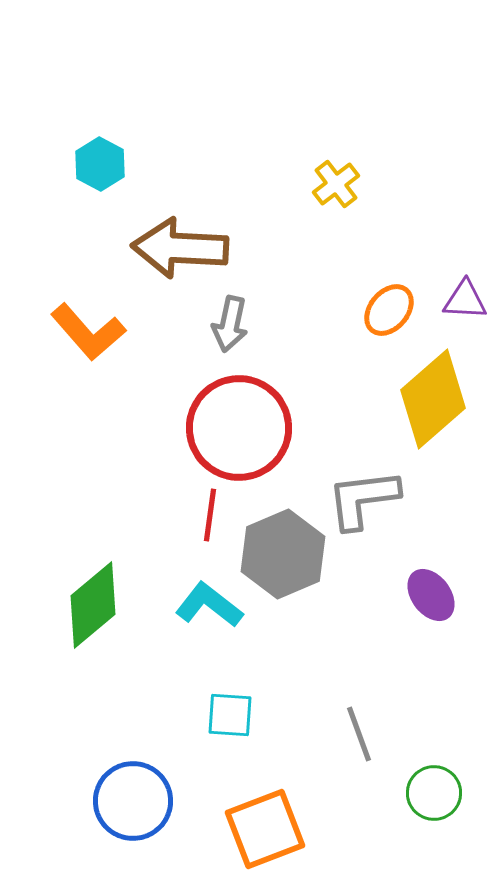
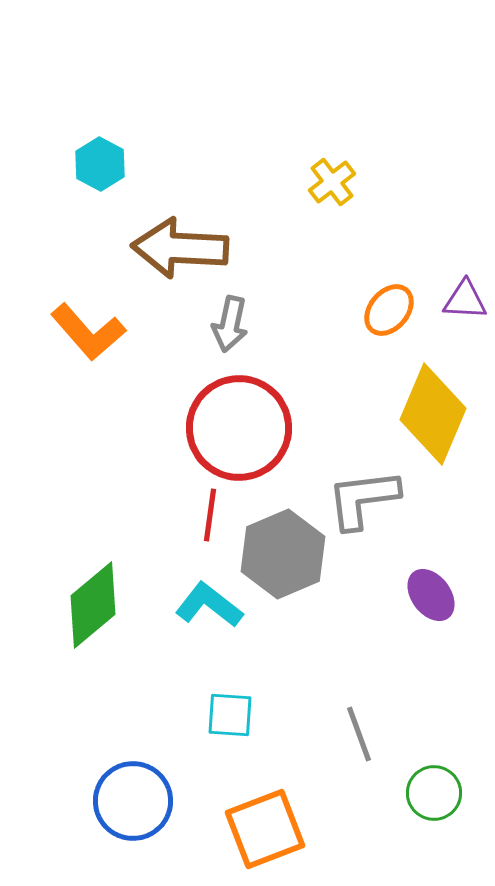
yellow cross: moved 4 px left, 2 px up
yellow diamond: moved 15 px down; rotated 26 degrees counterclockwise
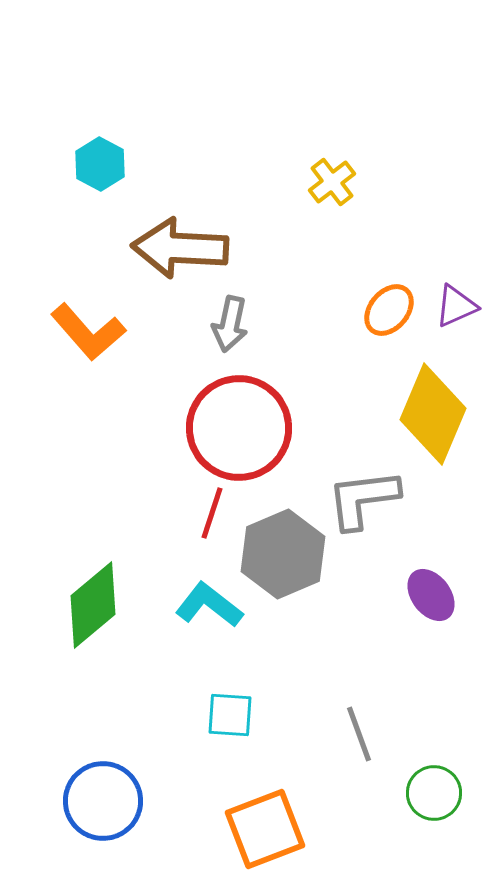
purple triangle: moved 9 px left, 6 px down; rotated 27 degrees counterclockwise
red line: moved 2 px right, 2 px up; rotated 10 degrees clockwise
blue circle: moved 30 px left
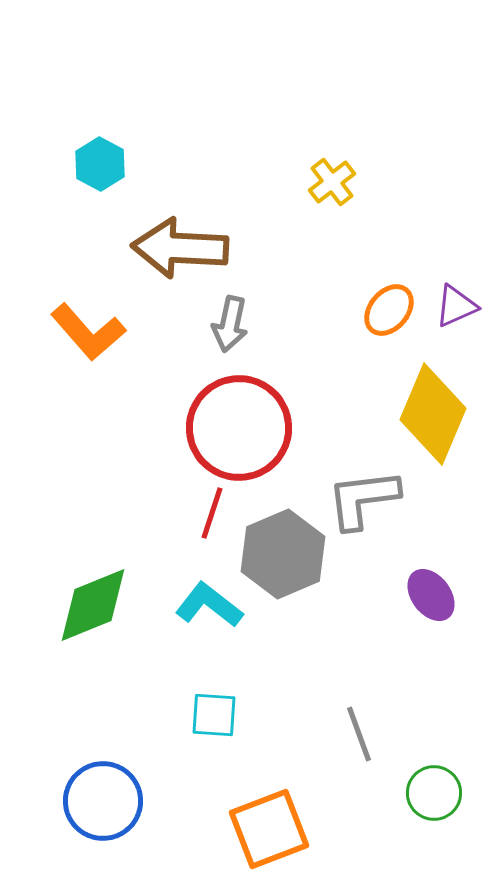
green diamond: rotated 18 degrees clockwise
cyan square: moved 16 px left
orange square: moved 4 px right
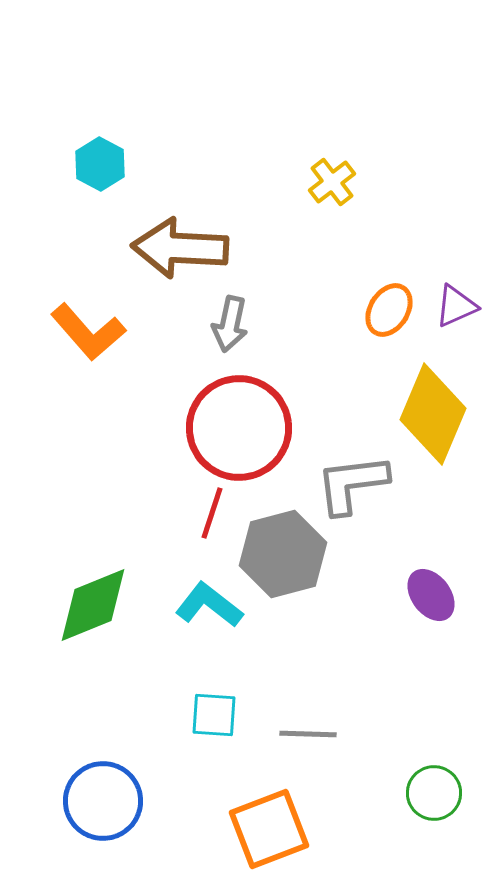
orange ellipse: rotated 8 degrees counterclockwise
gray L-shape: moved 11 px left, 15 px up
gray hexagon: rotated 8 degrees clockwise
gray line: moved 51 px left; rotated 68 degrees counterclockwise
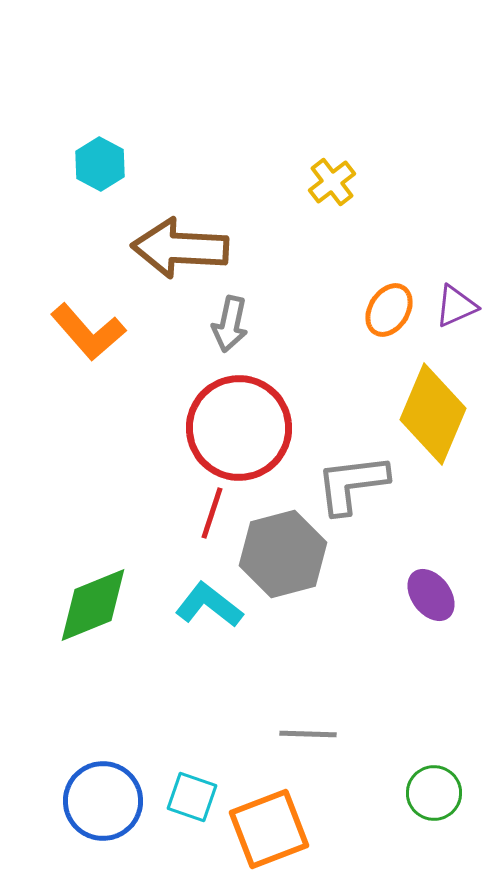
cyan square: moved 22 px left, 82 px down; rotated 15 degrees clockwise
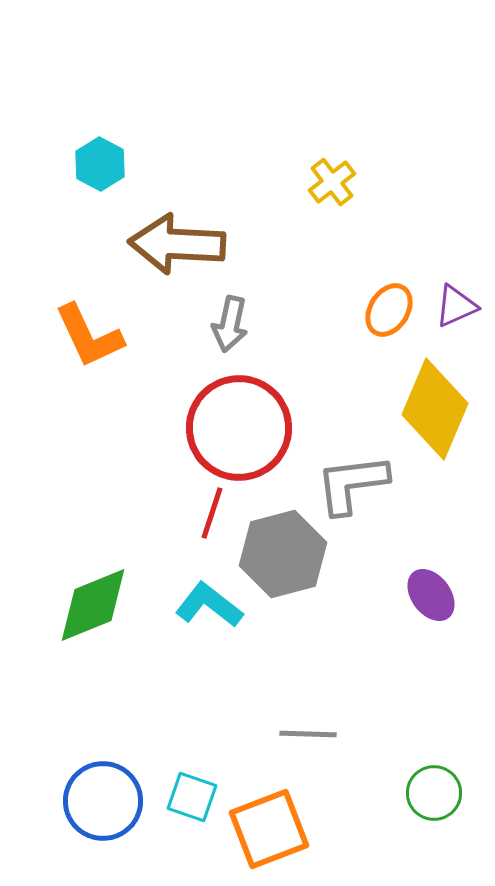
brown arrow: moved 3 px left, 4 px up
orange L-shape: moved 1 px right, 4 px down; rotated 16 degrees clockwise
yellow diamond: moved 2 px right, 5 px up
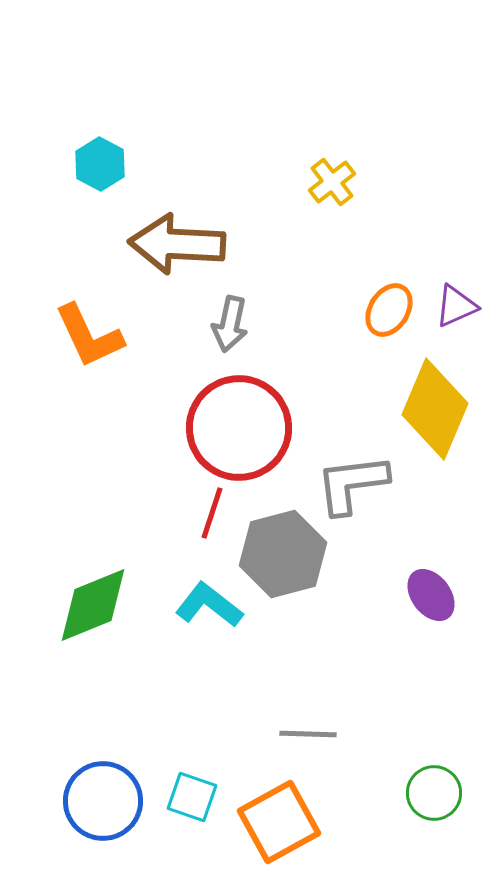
orange square: moved 10 px right, 7 px up; rotated 8 degrees counterclockwise
